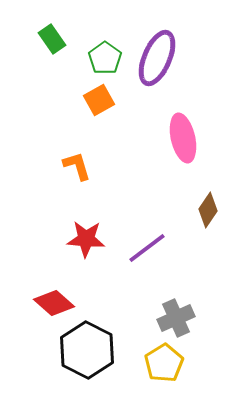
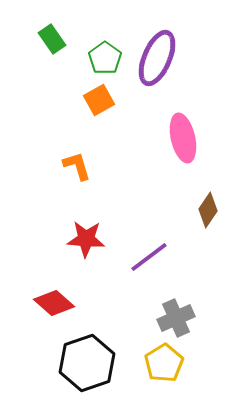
purple line: moved 2 px right, 9 px down
black hexagon: moved 13 px down; rotated 14 degrees clockwise
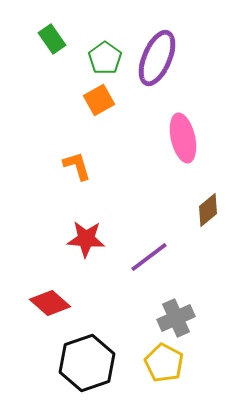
brown diamond: rotated 16 degrees clockwise
red diamond: moved 4 px left
yellow pentagon: rotated 12 degrees counterclockwise
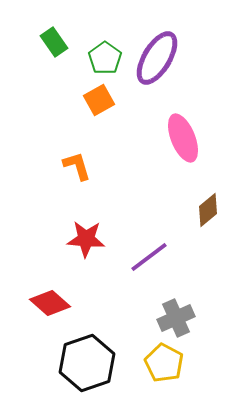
green rectangle: moved 2 px right, 3 px down
purple ellipse: rotated 8 degrees clockwise
pink ellipse: rotated 9 degrees counterclockwise
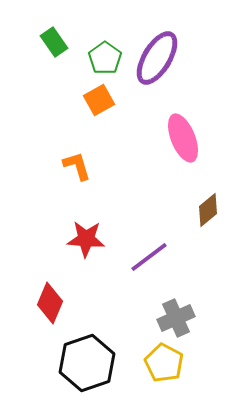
red diamond: rotated 72 degrees clockwise
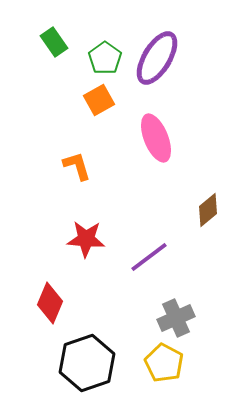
pink ellipse: moved 27 px left
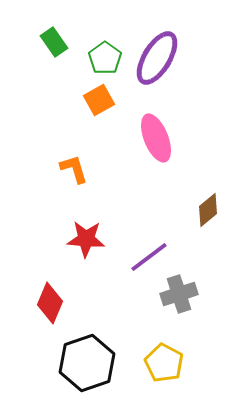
orange L-shape: moved 3 px left, 3 px down
gray cross: moved 3 px right, 24 px up; rotated 6 degrees clockwise
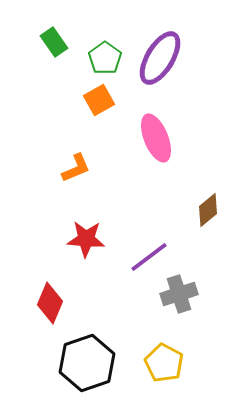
purple ellipse: moved 3 px right
orange L-shape: moved 2 px right, 1 px up; rotated 84 degrees clockwise
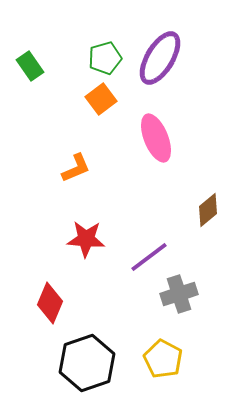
green rectangle: moved 24 px left, 24 px down
green pentagon: rotated 20 degrees clockwise
orange square: moved 2 px right, 1 px up; rotated 8 degrees counterclockwise
yellow pentagon: moved 1 px left, 4 px up
